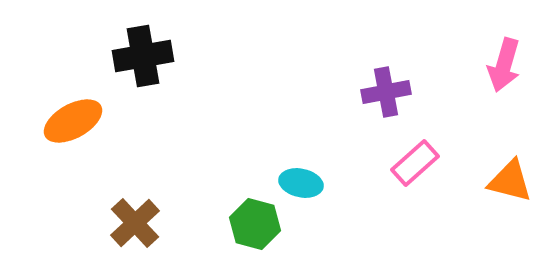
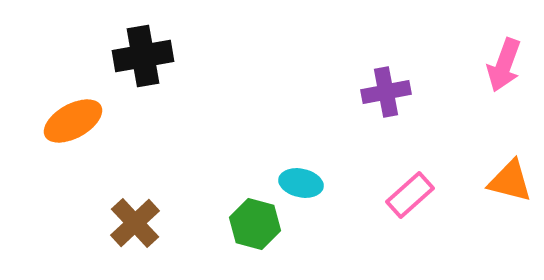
pink arrow: rotated 4 degrees clockwise
pink rectangle: moved 5 px left, 32 px down
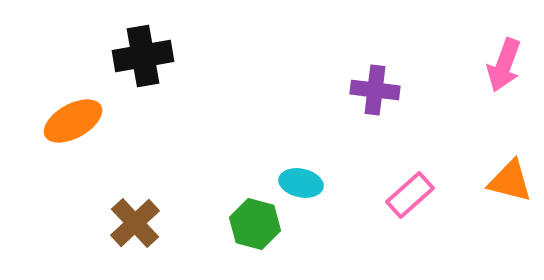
purple cross: moved 11 px left, 2 px up; rotated 18 degrees clockwise
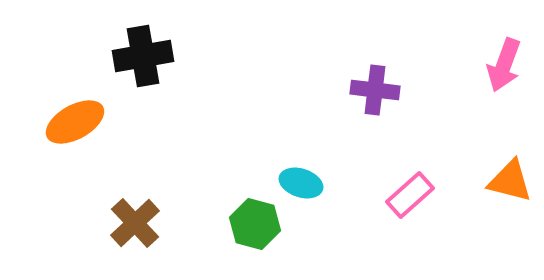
orange ellipse: moved 2 px right, 1 px down
cyan ellipse: rotated 6 degrees clockwise
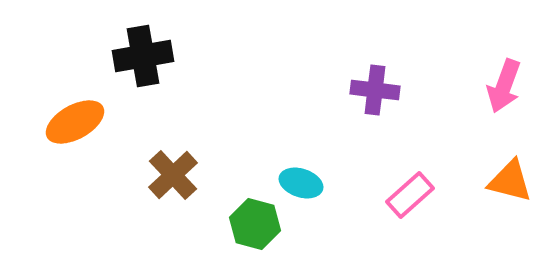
pink arrow: moved 21 px down
brown cross: moved 38 px right, 48 px up
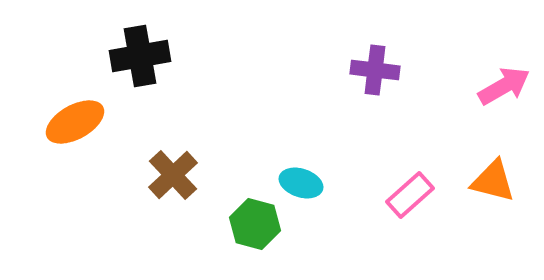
black cross: moved 3 px left
pink arrow: rotated 140 degrees counterclockwise
purple cross: moved 20 px up
orange triangle: moved 17 px left
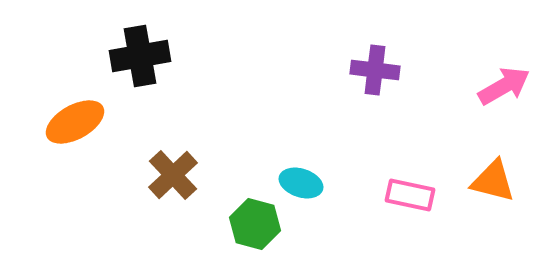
pink rectangle: rotated 54 degrees clockwise
